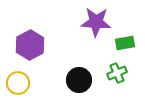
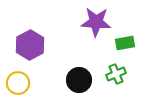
green cross: moved 1 px left, 1 px down
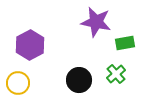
purple star: rotated 8 degrees clockwise
green cross: rotated 18 degrees counterclockwise
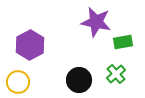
green rectangle: moved 2 px left, 1 px up
yellow circle: moved 1 px up
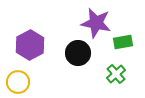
purple star: moved 1 px down
black circle: moved 1 px left, 27 px up
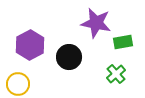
black circle: moved 9 px left, 4 px down
yellow circle: moved 2 px down
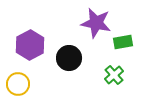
black circle: moved 1 px down
green cross: moved 2 px left, 1 px down
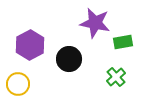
purple star: moved 1 px left
black circle: moved 1 px down
green cross: moved 2 px right, 2 px down
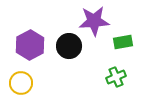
purple star: moved 1 px left, 2 px up; rotated 16 degrees counterclockwise
black circle: moved 13 px up
green cross: rotated 18 degrees clockwise
yellow circle: moved 3 px right, 1 px up
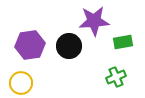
purple hexagon: rotated 20 degrees clockwise
